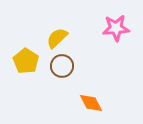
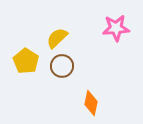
orange diamond: rotated 40 degrees clockwise
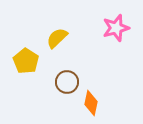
pink star: rotated 12 degrees counterclockwise
brown circle: moved 5 px right, 16 px down
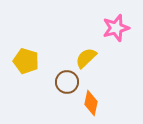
yellow semicircle: moved 29 px right, 20 px down
yellow pentagon: rotated 15 degrees counterclockwise
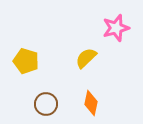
brown circle: moved 21 px left, 22 px down
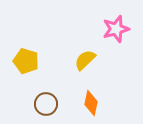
pink star: moved 1 px down
yellow semicircle: moved 1 px left, 2 px down
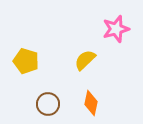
brown circle: moved 2 px right
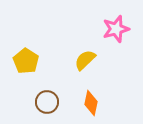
yellow pentagon: rotated 15 degrees clockwise
brown circle: moved 1 px left, 2 px up
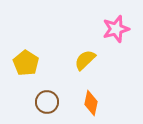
yellow pentagon: moved 2 px down
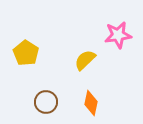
pink star: moved 2 px right, 6 px down; rotated 8 degrees clockwise
yellow pentagon: moved 10 px up
brown circle: moved 1 px left
